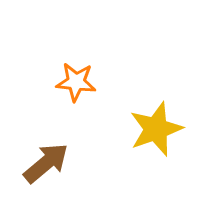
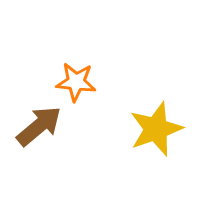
brown arrow: moved 7 px left, 37 px up
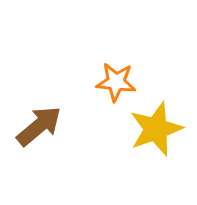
orange star: moved 40 px right
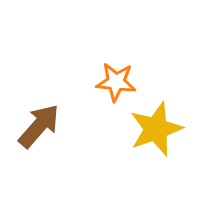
brown arrow: rotated 9 degrees counterclockwise
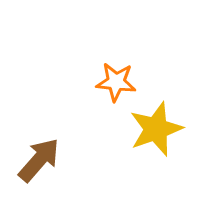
brown arrow: moved 34 px down
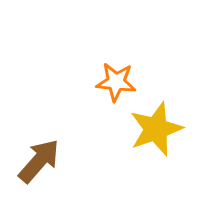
brown arrow: moved 1 px down
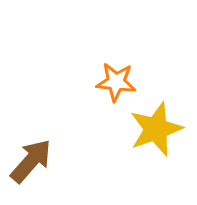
brown arrow: moved 8 px left
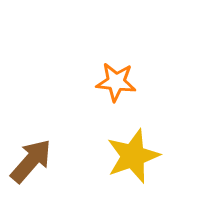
yellow star: moved 23 px left, 27 px down
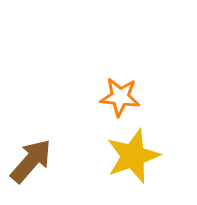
orange star: moved 4 px right, 15 px down
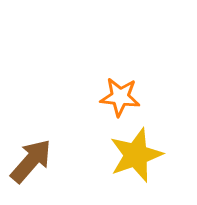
yellow star: moved 3 px right, 1 px up
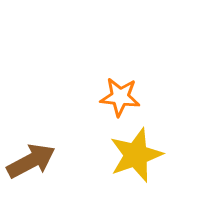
brown arrow: rotated 21 degrees clockwise
